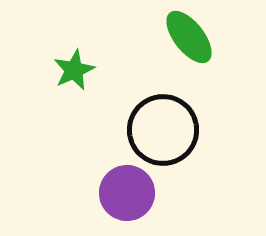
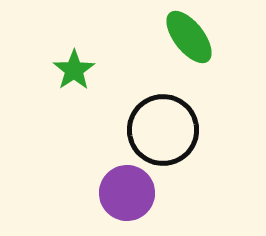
green star: rotated 9 degrees counterclockwise
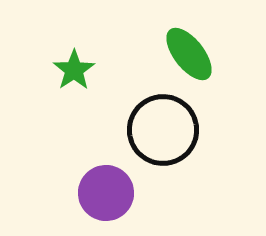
green ellipse: moved 17 px down
purple circle: moved 21 px left
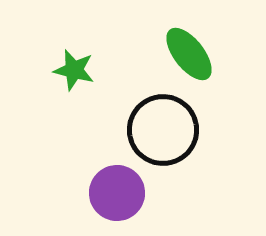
green star: rotated 24 degrees counterclockwise
purple circle: moved 11 px right
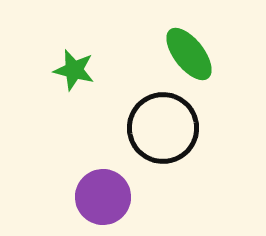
black circle: moved 2 px up
purple circle: moved 14 px left, 4 px down
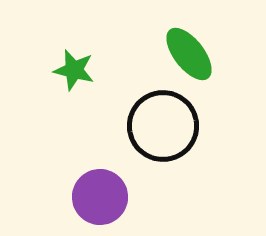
black circle: moved 2 px up
purple circle: moved 3 px left
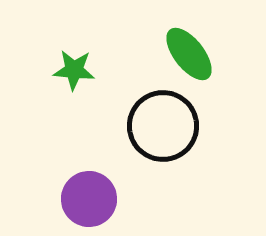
green star: rotated 9 degrees counterclockwise
purple circle: moved 11 px left, 2 px down
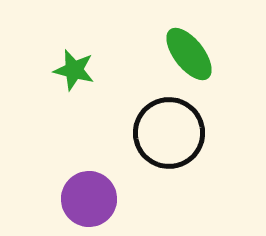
green star: rotated 9 degrees clockwise
black circle: moved 6 px right, 7 px down
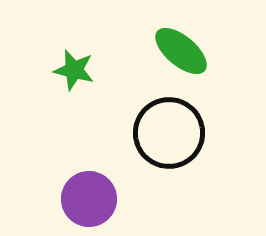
green ellipse: moved 8 px left, 3 px up; rotated 12 degrees counterclockwise
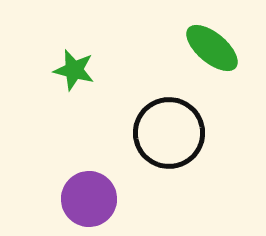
green ellipse: moved 31 px right, 3 px up
